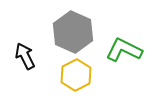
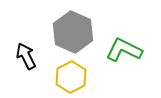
black arrow: moved 1 px right
yellow hexagon: moved 5 px left, 2 px down
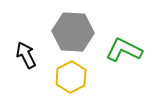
gray hexagon: rotated 21 degrees counterclockwise
black arrow: moved 1 px up
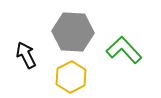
green L-shape: rotated 21 degrees clockwise
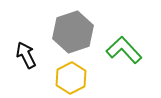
gray hexagon: rotated 21 degrees counterclockwise
yellow hexagon: moved 1 px down
